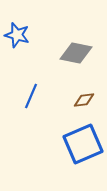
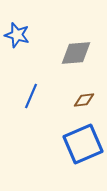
gray diamond: rotated 16 degrees counterclockwise
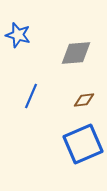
blue star: moved 1 px right
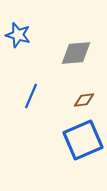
blue square: moved 4 px up
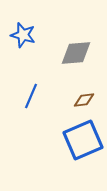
blue star: moved 5 px right
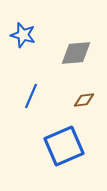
blue square: moved 19 px left, 6 px down
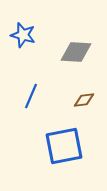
gray diamond: moved 1 px up; rotated 8 degrees clockwise
blue square: rotated 12 degrees clockwise
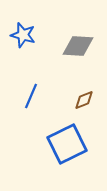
gray diamond: moved 2 px right, 6 px up
brown diamond: rotated 15 degrees counterclockwise
blue square: moved 3 px right, 2 px up; rotated 15 degrees counterclockwise
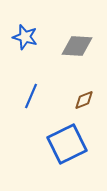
blue star: moved 2 px right, 2 px down
gray diamond: moved 1 px left
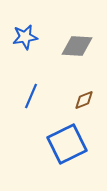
blue star: rotated 25 degrees counterclockwise
